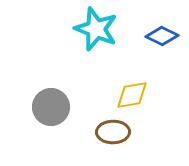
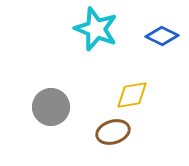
brown ellipse: rotated 16 degrees counterclockwise
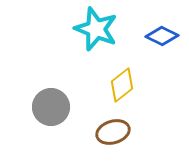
yellow diamond: moved 10 px left, 10 px up; rotated 28 degrees counterclockwise
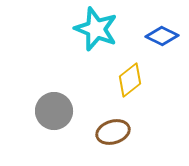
yellow diamond: moved 8 px right, 5 px up
gray circle: moved 3 px right, 4 px down
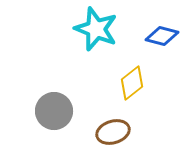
blue diamond: rotated 12 degrees counterclockwise
yellow diamond: moved 2 px right, 3 px down
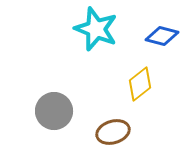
yellow diamond: moved 8 px right, 1 px down
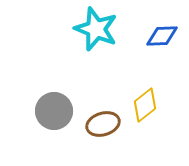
blue diamond: rotated 16 degrees counterclockwise
yellow diamond: moved 5 px right, 21 px down
brown ellipse: moved 10 px left, 8 px up
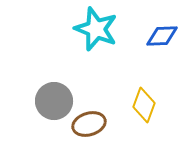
yellow diamond: moved 1 px left; rotated 32 degrees counterclockwise
gray circle: moved 10 px up
brown ellipse: moved 14 px left
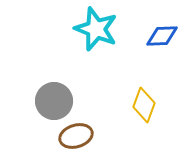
brown ellipse: moved 13 px left, 12 px down
